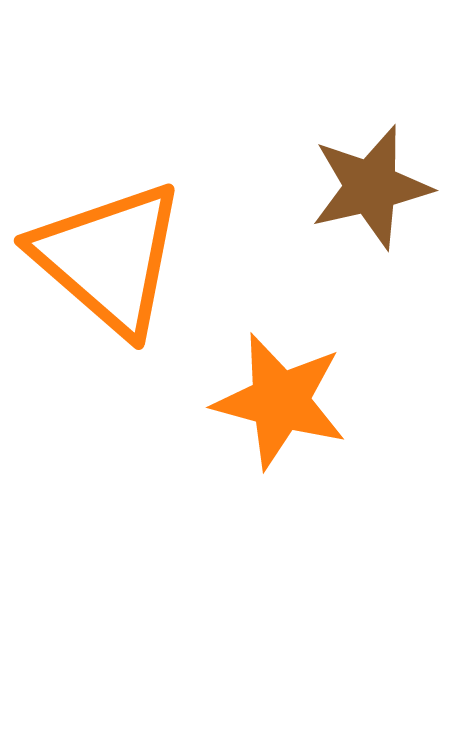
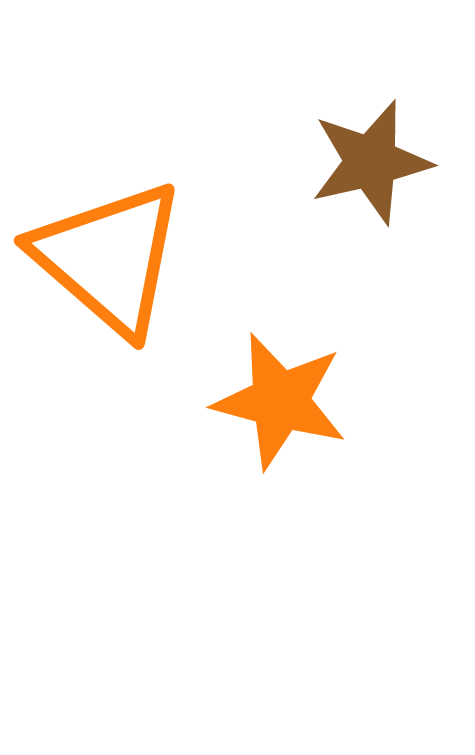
brown star: moved 25 px up
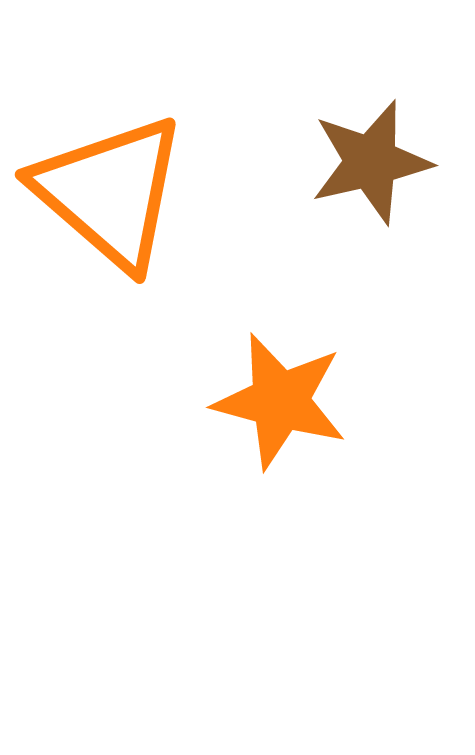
orange triangle: moved 1 px right, 66 px up
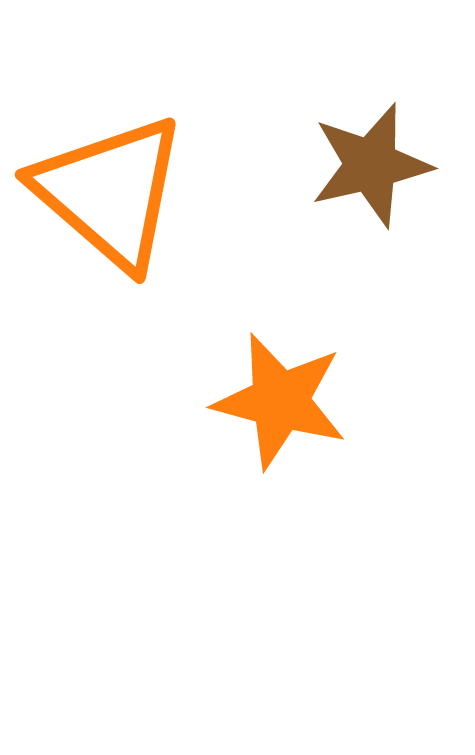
brown star: moved 3 px down
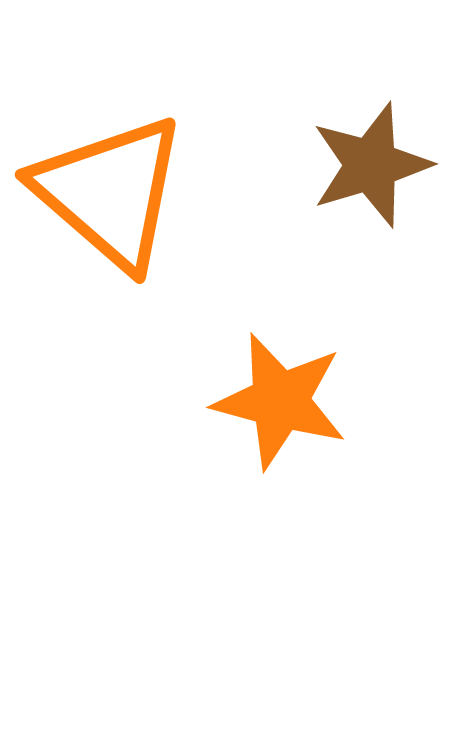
brown star: rotated 4 degrees counterclockwise
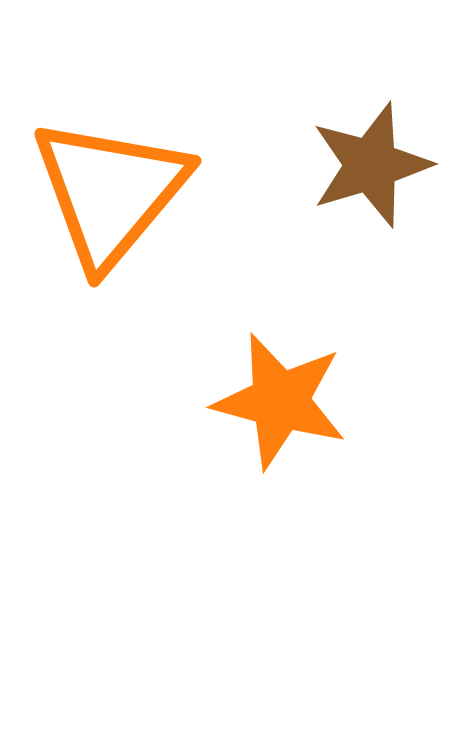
orange triangle: rotated 29 degrees clockwise
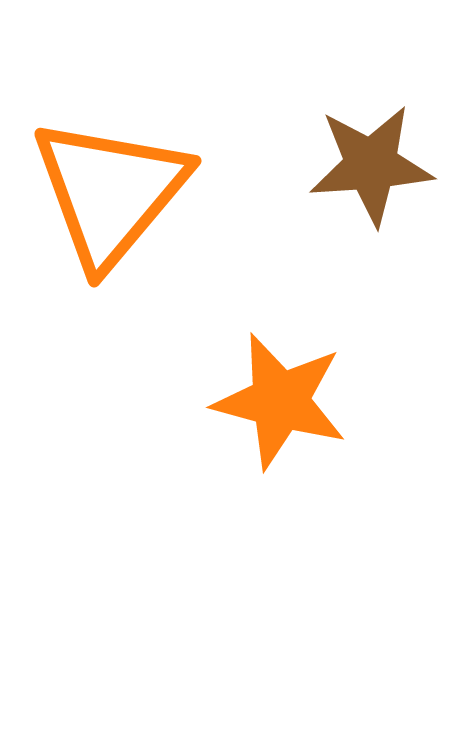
brown star: rotated 13 degrees clockwise
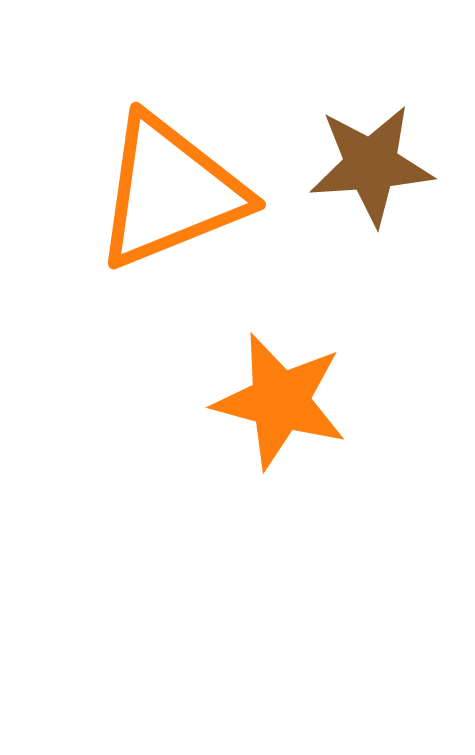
orange triangle: moved 60 px right; rotated 28 degrees clockwise
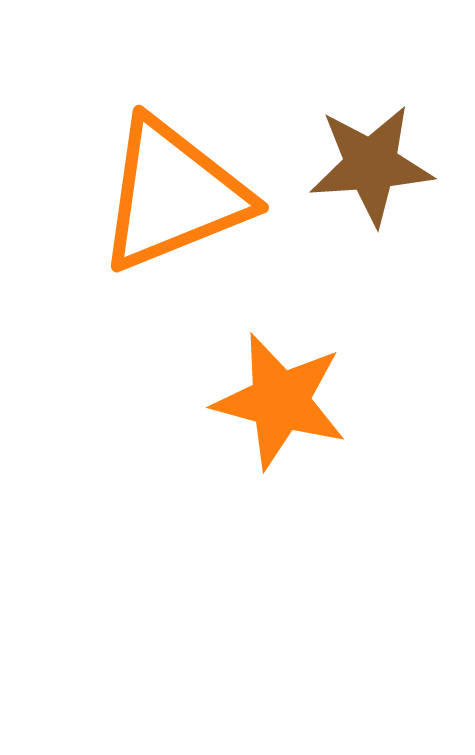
orange triangle: moved 3 px right, 3 px down
